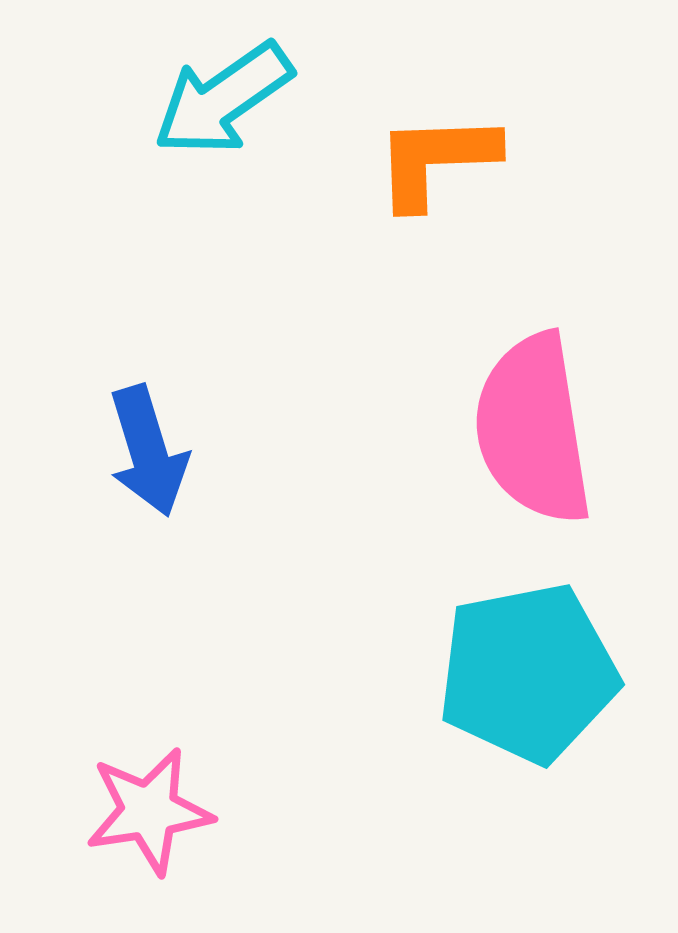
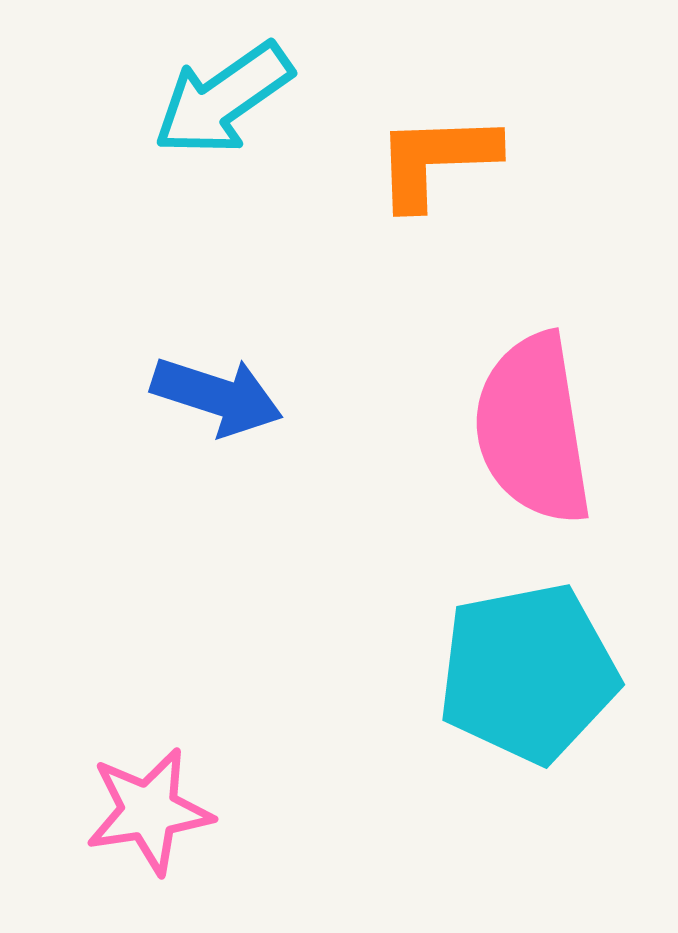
blue arrow: moved 69 px right, 55 px up; rotated 55 degrees counterclockwise
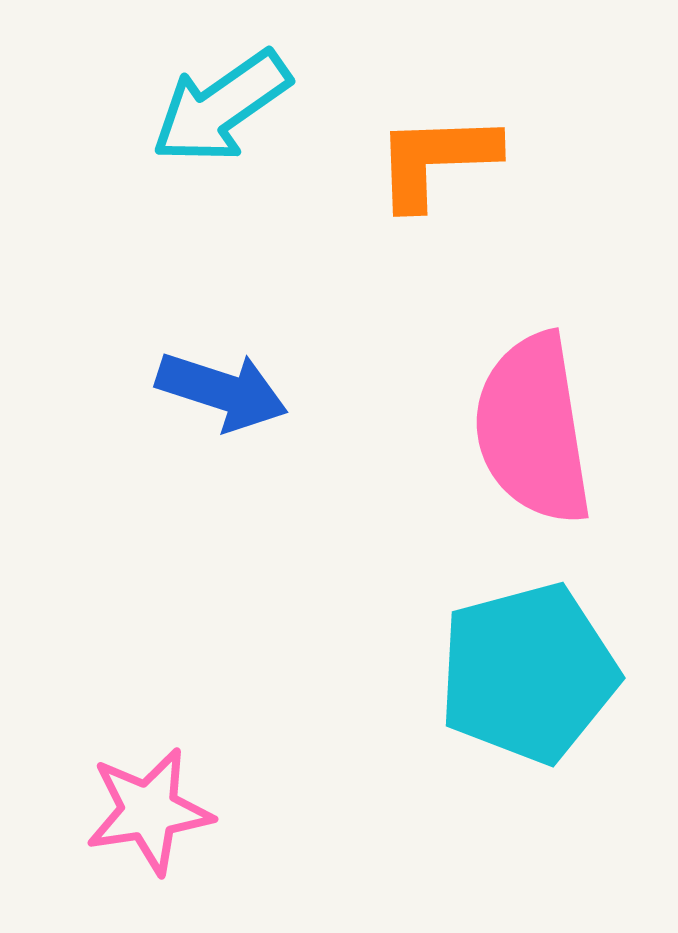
cyan arrow: moved 2 px left, 8 px down
blue arrow: moved 5 px right, 5 px up
cyan pentagon: rotated 4 degrees counterclockwise
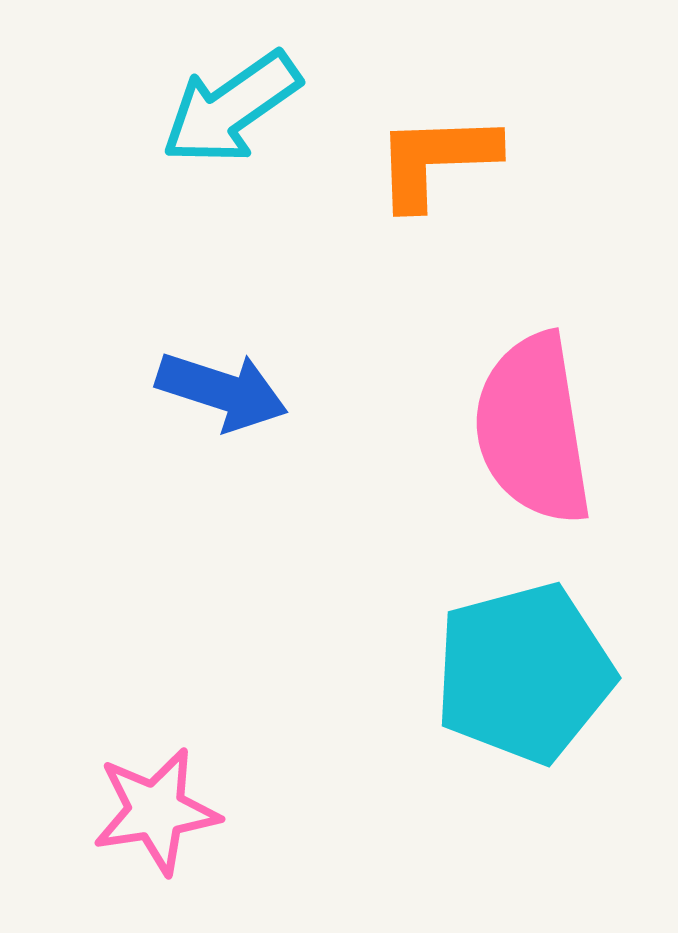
cyan arrow: moved 10 px right, 1 px down
cyan pentagon: moved 4 px left
pink star: moved 7 px right
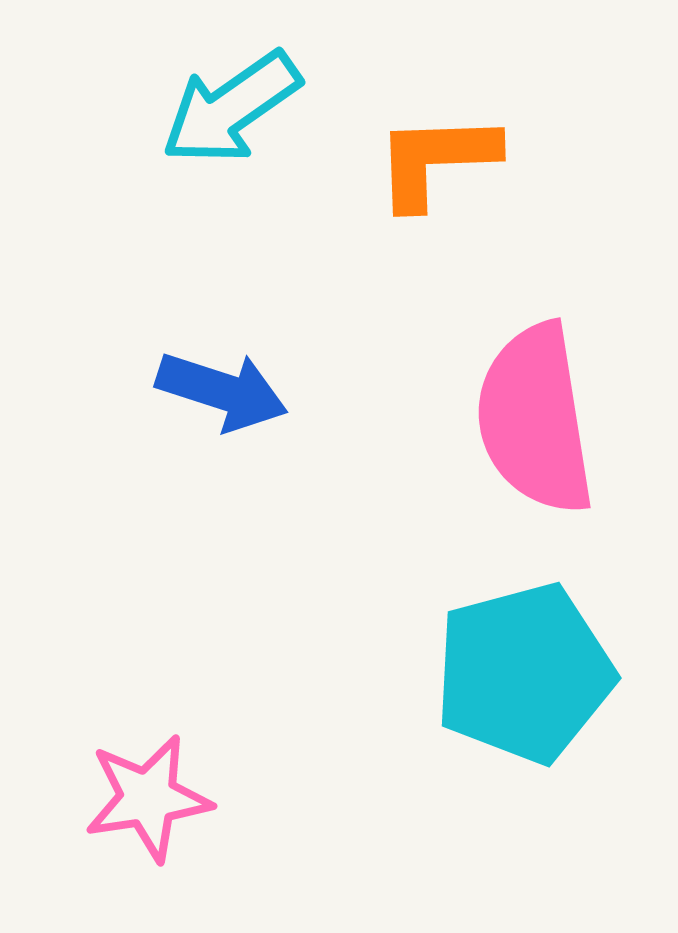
pink semicircle: moved 2 px right, 10 px up
pink star: moved 8 px left, 13 px up
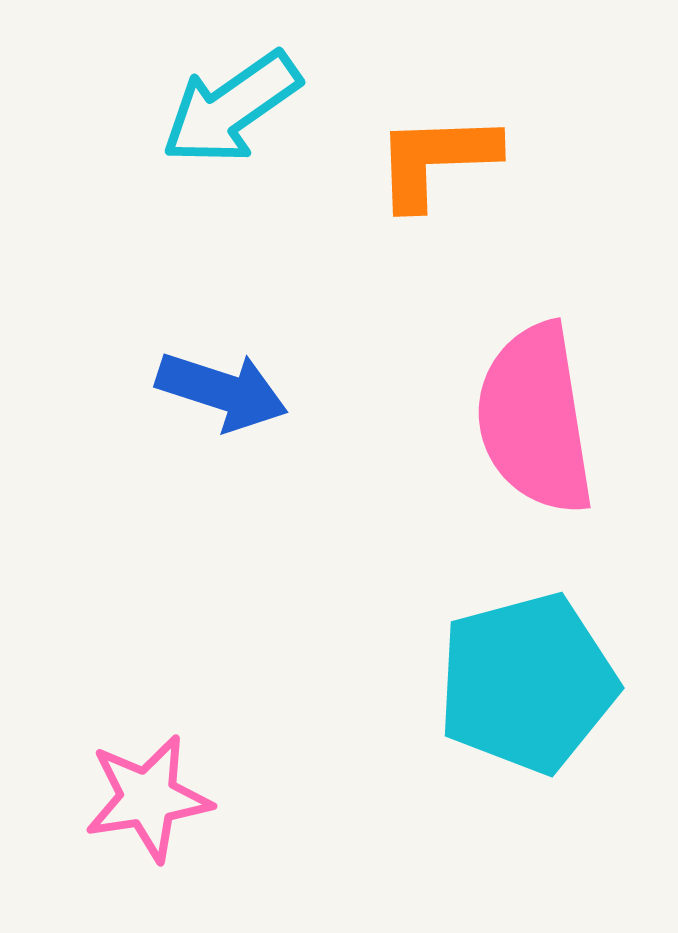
cyan pentagon: moved 3 px right, 10 px down
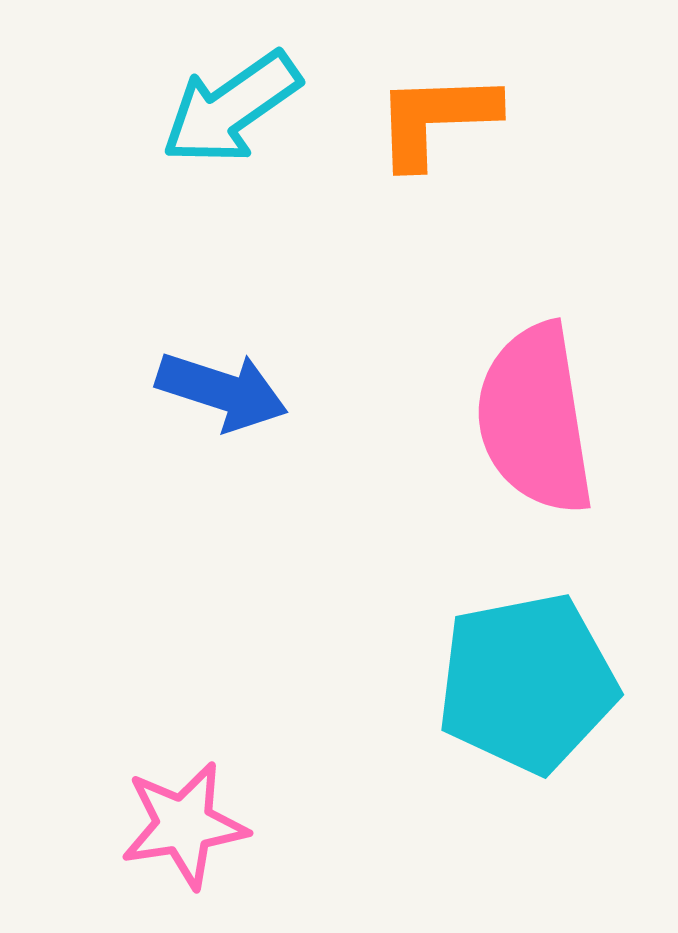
orange L-shape: moved 41 px up
cyan pentagon: rotated 4 degrees clockwise
pink star: moved 36 px right, 27 px down
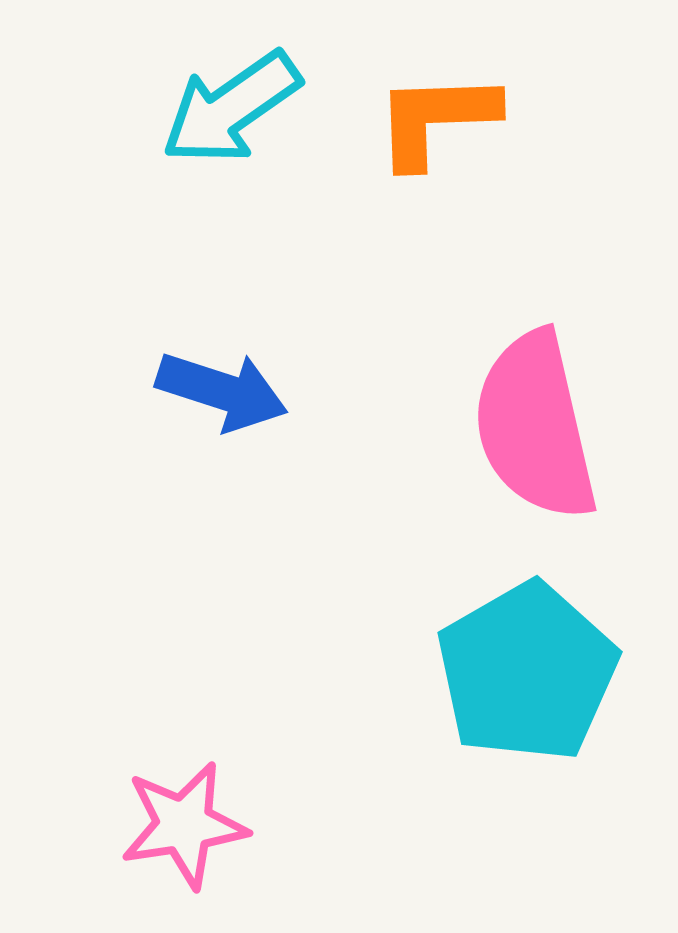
pink semicircle: moved 7 px down; rotated 4 degrees counterclockwise
cyan pentagon: moved 11 px up; rotated 19 degrees counterclockwise
